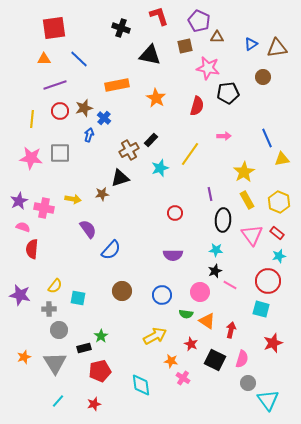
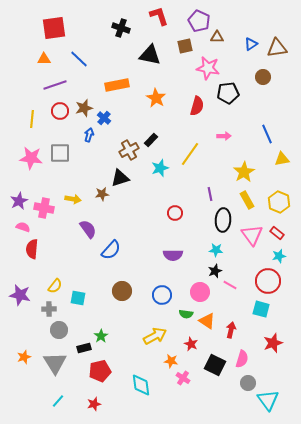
blue line at (267, 138): moved 4 px up
black square at (215, 360): moved 5 px down
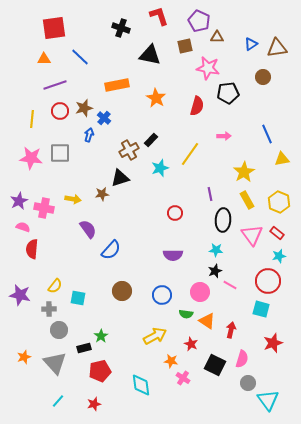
blue line at (79, 59): moved 1 px right, 2 px up
gray triangle at (55, 363): rotated 10 degrees counterclockwise
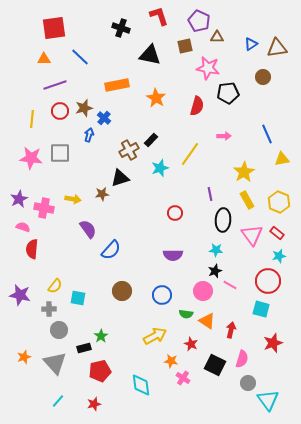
purple star at (19, 201): moved 2 px up
pink circle at (200, 292): moved 3 px right, 1 px up
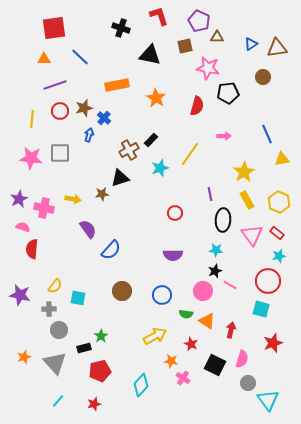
cyan diamond at (141, 385): rotated 50 degrees clockwise
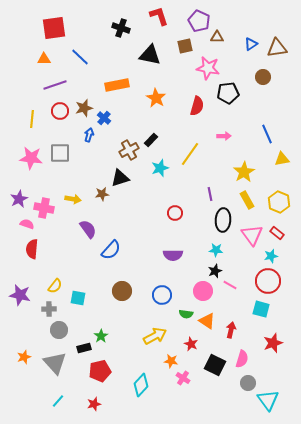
pink semicircle at (23, 227): moved 4 px right, 3 px up
cyan star at (279, 256): moved 8 px left
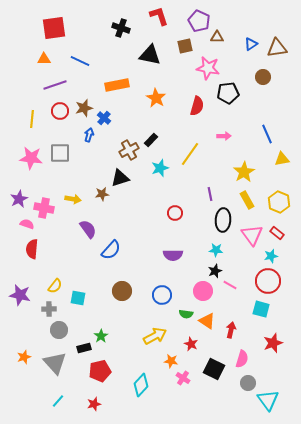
blue line at (80, 57): moved 4 px down; rotated 18 degrees counterclockwise
black square at (215, 365): moved 1 px left, 4 px down
